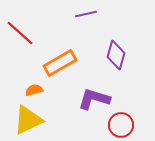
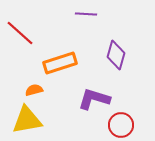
purple line: rotated 15 degrees clockwise
orange rectangle: rotated 12 degrees clockwise
yellow triangle: moved 1 px left; rotated 16 degrees clockwise
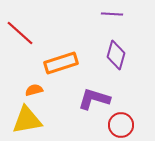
purple line: moved 26 px right
orange rectangle: moved 1 px right
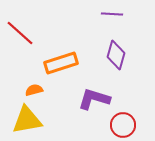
red circle: moved 2 px right
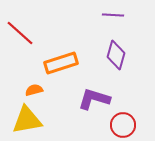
purple line: moved 1 px right, 1 px down
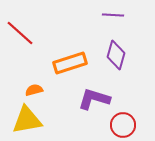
orange rectangle: moved 9 px right
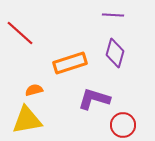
purple diamond: moved 1 px left, 2 px up
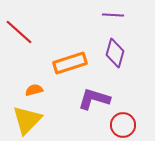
red line: moved 1 px left, 1 px up
yellow triangle: rotated 36 degrees counterclockwise
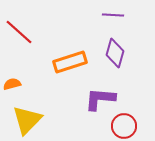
orange rectangle: moved 1 px up
orange semicircle: moved 22 px left, 6 px up
purple L-shape: moved 6 px right; rotated 12 degrees counterclockwise
red circle: moved 1 px right, 1 px down
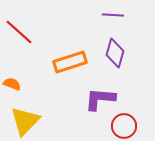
orange semicircle: rotated 36 degrees clockwise
yellow triangle: moved 2 px left, 1 px down
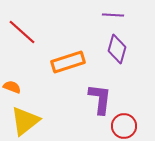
red line: moved 3 px right
purple diamond: moved 2 px right, 4 px up
orange rectangle: moved 2 px left
orange semicircle: moved 3 px down
purple L-shape: rotated 92 degrees clockwise
yellow triangle: rotated 8 degrees clockwise
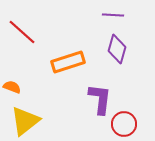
red circle: moved 2 px up
